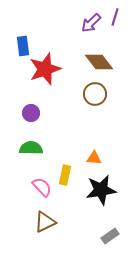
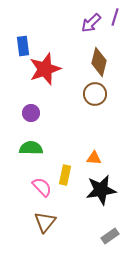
brown diamond: rotated 52 degrees clockwise
brown triangle: rotated 25 degrees counterclockwise
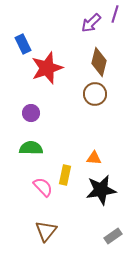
purple line: moved 3 px up
blue rectangle: moved 2 px up; rotated 18 degrees counterclockwise
red star: moved 2 px right, 1 px up
pink semicircle: moved 1 px right
brown triangle: moved 1 px right, 9 px down
gray rectangle: moved 3 px right
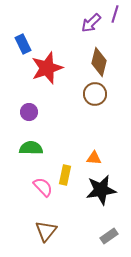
purple circle: moved 2 px left, 1 px up
gray rectangle: moved 4 px left
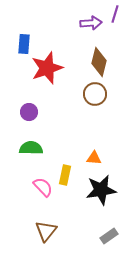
purple arrow: rotated 140 degrees counterclockwise
blue rectangle: moved 1 px right; rotated 30 degrees clockwise
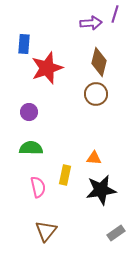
brown circle: moved 1 px right
pink semicircle: moved 5 px left; rotated 30 degrees clockwise
gray rectangle: moved 7 px right, 3 px up
